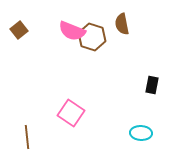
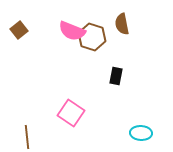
black rectangle: moved 36 px left, 9 px up
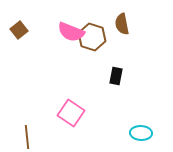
pink semicircle: moved 1 px left, 1 px down
